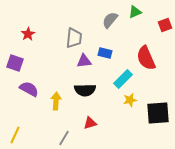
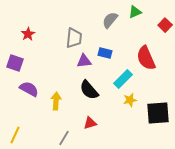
red square: rotated 24 degrees counterclockwise
black semicircle: moved 4 px right; rotated 50 degrees clockwise
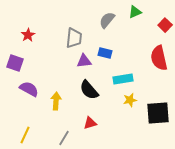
gray semicircle: moved 3 px left
red star: moved 1 px down
red semicircle: moved 13 px right; rotated 10 degrees clockwise
cyan rectangle: rotated 36 degrees clockwise
yellow line: moved 10 px right
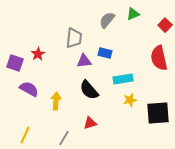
green triangle: moved 2 px left, 2 px down
red star: moved 10 px right, 19 px down
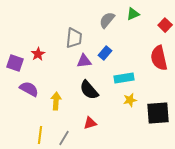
blue rectangle: rotated 64 degrees counterclockwise
cyan rectangle: moved 1 px right, 1 px up
yellow line: moved 15 px right; rotated 18 degrees counterclockwise
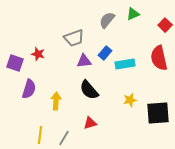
gray trapezoid: rotated 65 degrees clockwise
red star: rotated 24 degrees counterclockwise
cyan rectangle: moved 1 px right, 14 px up
purple semicircle: rotated 78 degrees clockwise
